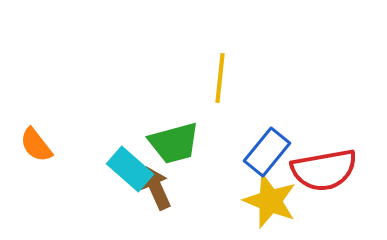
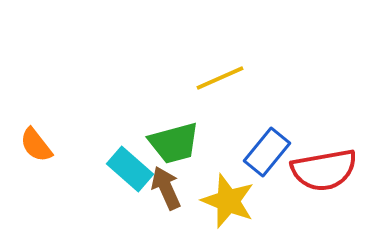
yellow line: rotated 60 degrees clockwise
brown arrow: moved 10 px right
yellow star: moved 42 px left
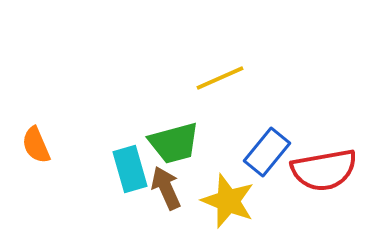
orange semicircle: rotated 15 degrees clockwise
cyan rectangle: rotated 33 degrees clockwise
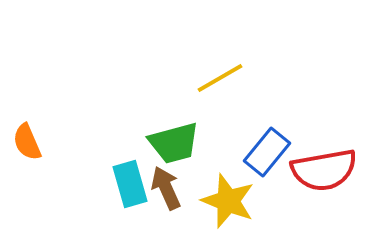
yellow line: rotated 6 degrees counterclockwise
orange semicircle: moved 9 px left, 3 px up
cyan rectangle: moved 15 px down
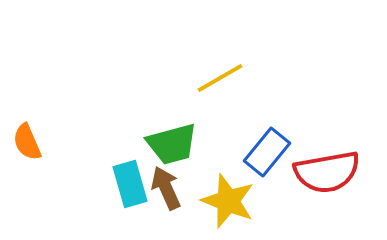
green trapezoid: moved 2 px left, 1 px down
red semicircle: moved 3 px right, 2 px down
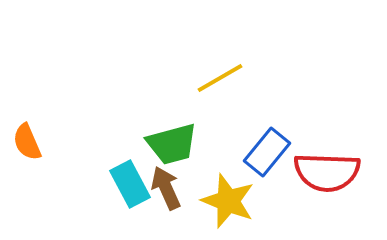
red semicircle: rotated 12 degrees clockwise
cyan rectangle: rotated 12 degrees counterclockwise
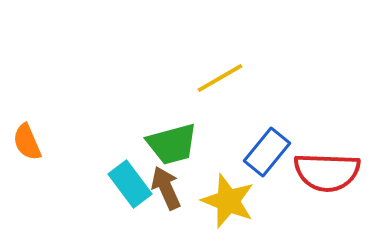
cyan rectangle: rotated 9 degrees counterclockwise
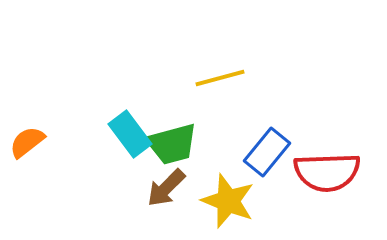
yellow line: rotated 15 degrees clockwise
orange semicircle: rotated 75 degrees clockwise
red semicircle: rotated 4 degrees counterclockwise
cyan rectangle: moved 50 px up
brown arrow: rotated 111 degrees counterclockwise
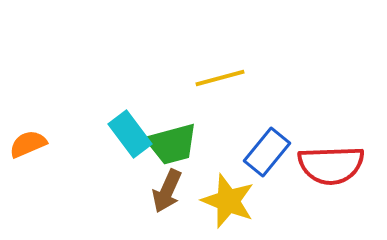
orange semicircle: moved 1 px right, 2 px down; rotated 15 degrees clockwise
red semicircle: moved 4 px right, 7 px up
brown arrow: moved 1 px right, 3 px down; rotated 21 degrees counterclockwise
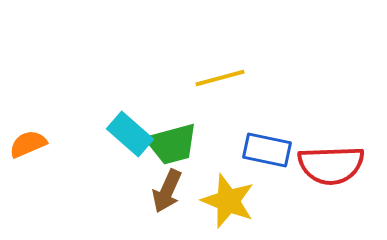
cyan rectangle: rotated 12 degrees counterclockwise
blue rectangle: moved 2 px up; rotated 63 degrees clockwise
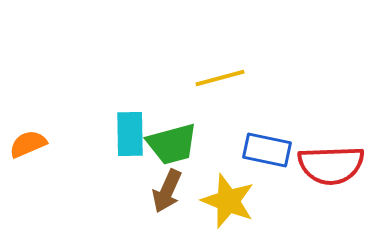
cyan rectangle: rotated 48 degrees clockwise
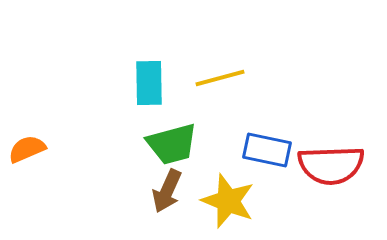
cyan rectangle: moved 19 px right, 51 px up
orange semicircle: moved 1 px left, 5 px down
